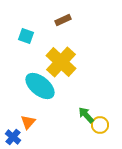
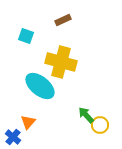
yellow cross: rotated 28 degrees counterclockwise
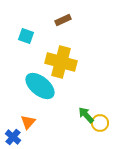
yellow circle: moved 2 px up
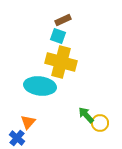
cyan square: moved 32 px right
cyan ellipse: rotated 32 degrees counterclockwise
blue cross: moved 4 px right, 1 px down
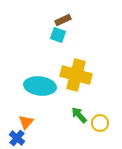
cyan square: moved 1 px up
yellow cross: moved 15 px right, 13 px down
green arrow: moved 7 px left
orange triangle: moved 2 px left
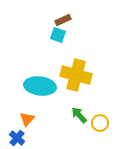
orange triangle: moved 1 px right, 3 px up
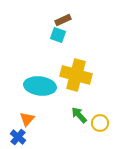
blue cross: moved 1 px right, 1 px up
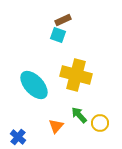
cyan ellipse: moved 6 px left, 1 px up; rotated 40 degrees clockwise
orange triangle: moved 29 px right, 7 px down
